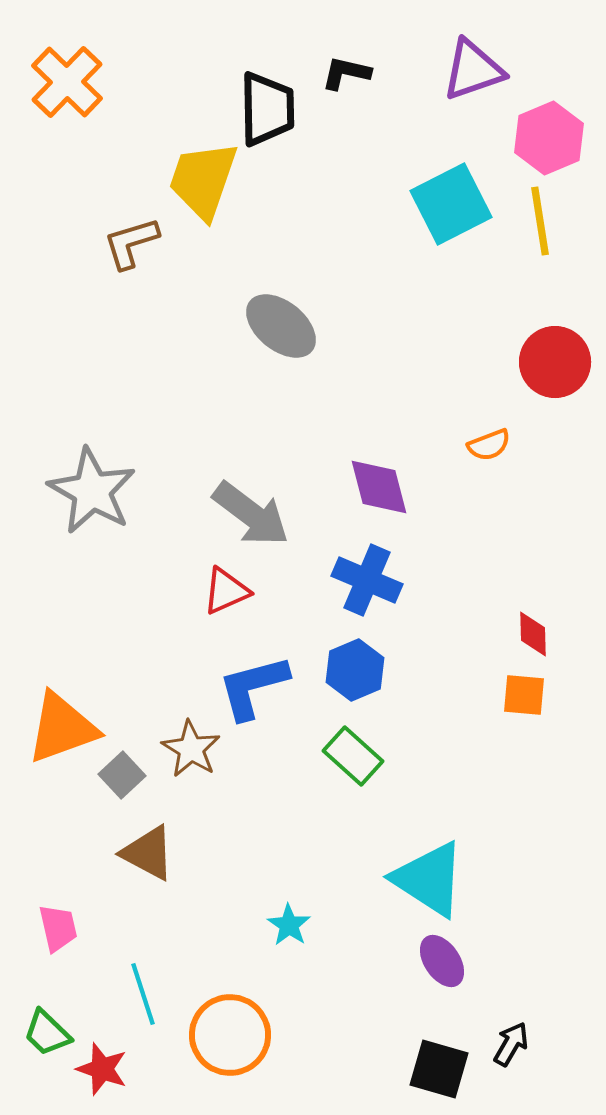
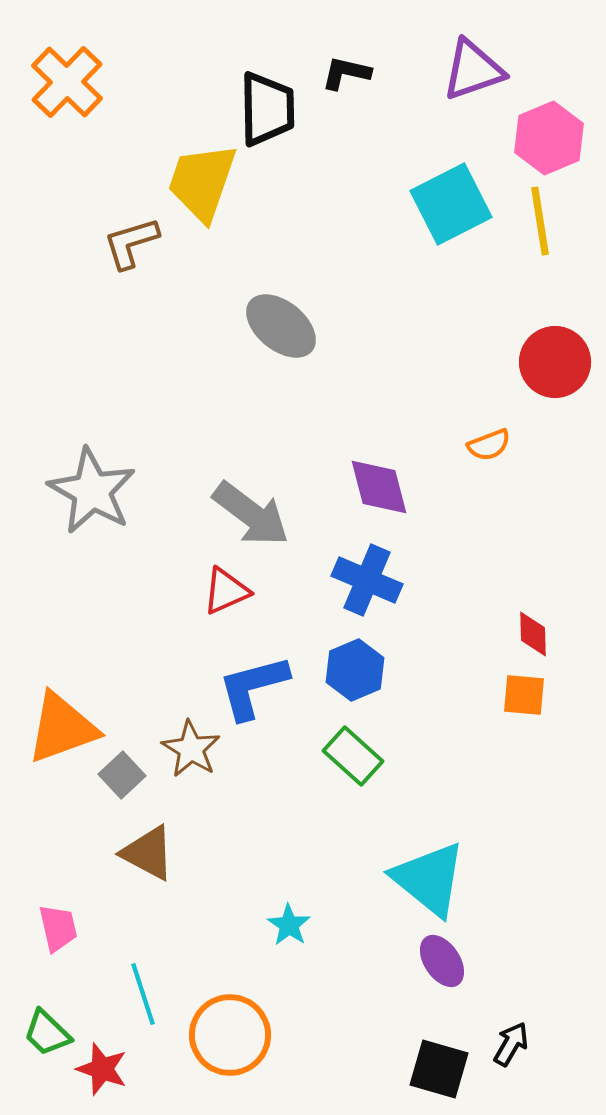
yellow trapezoid: moved 1 px left, 2 px down
cyan triangle: rotated 6 degrees clockwise
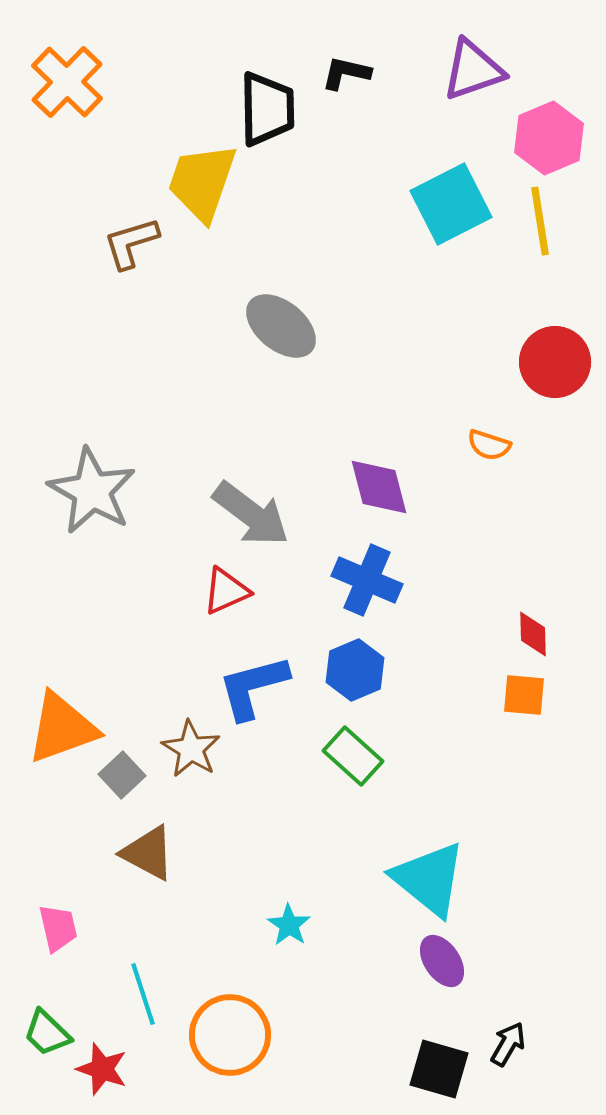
orange semicircle: rotated 39 degrees clockwise
black arrow: moved 3 px left
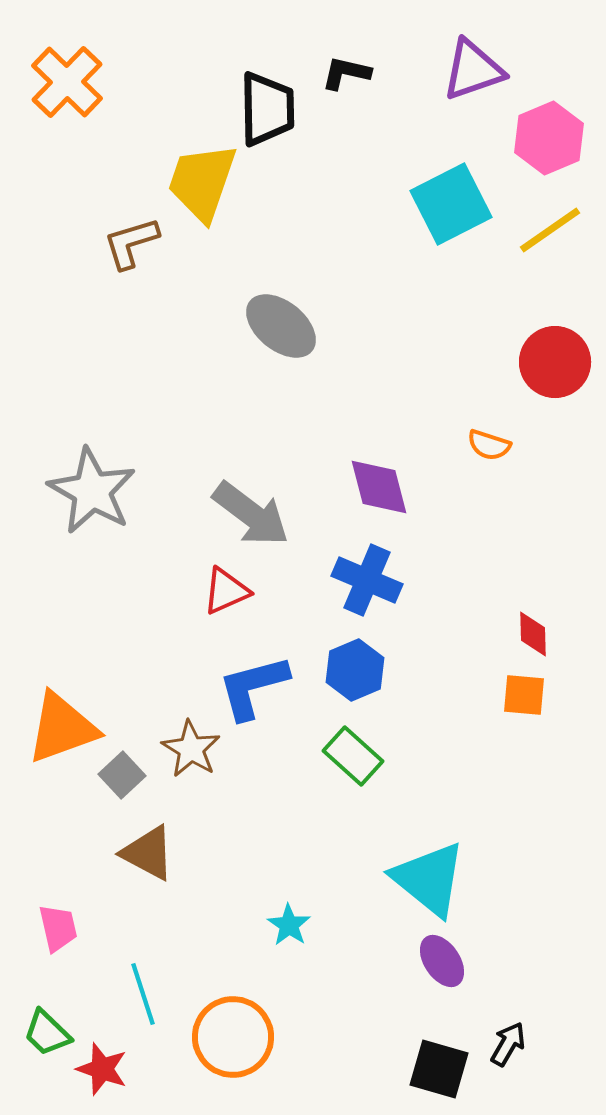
yellow line: moved 10 px right, 9 px down; rotated 64 degrees clockwise
orange circle: moved 3 px right, 2 px down
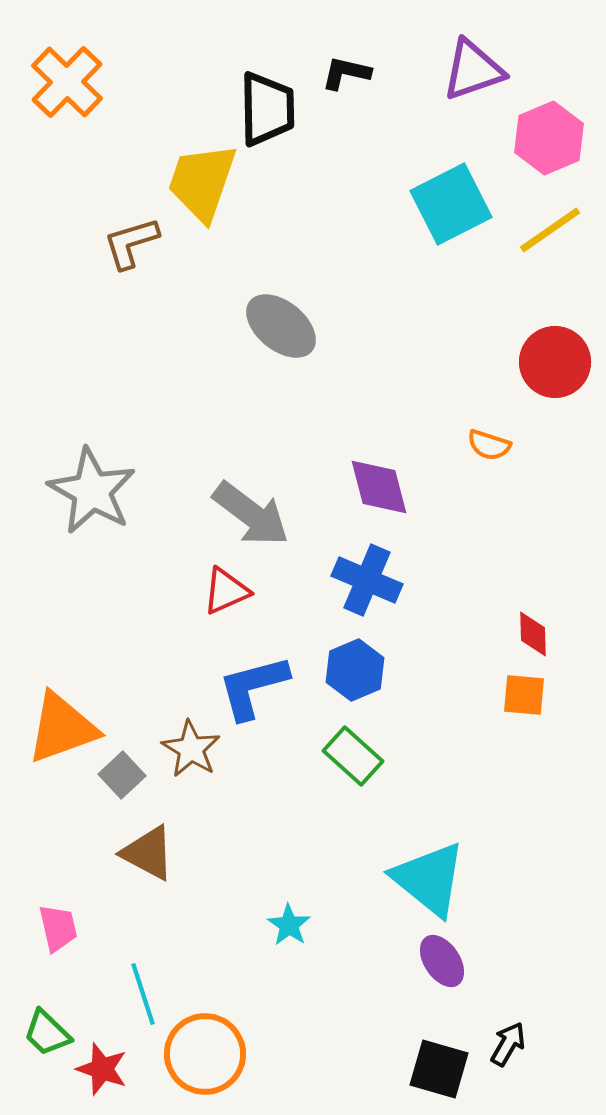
orange circle: moved 28 px left, 17 px down
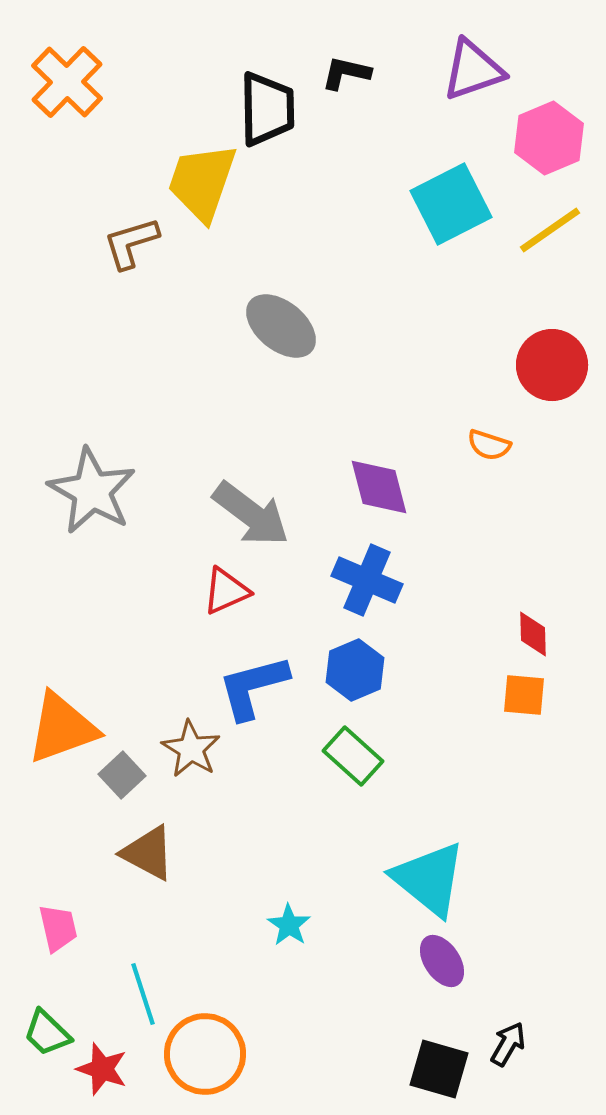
red circle: moved 3 px left, 3 px down
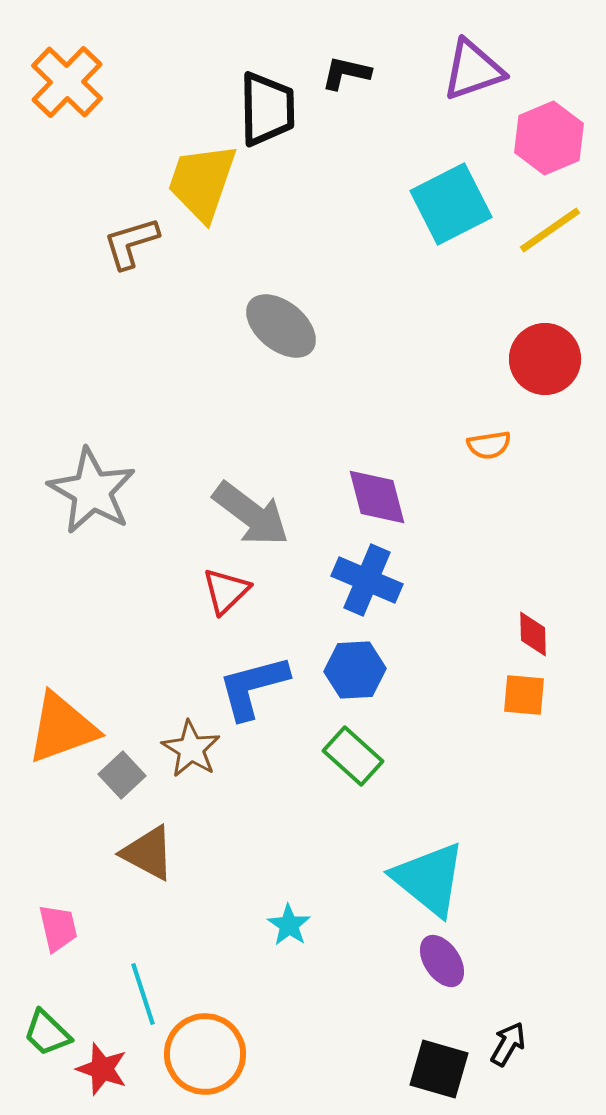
red circle: moved 7 px left, 6 px up
orange semicircle: rotated 27 degrees counterclockwise
purple diamond: moved 2 px left, 10 px down
red triangle: rotated 20 degrees counterclockwise
blue hexagon: rotated 20 degrees clockwise
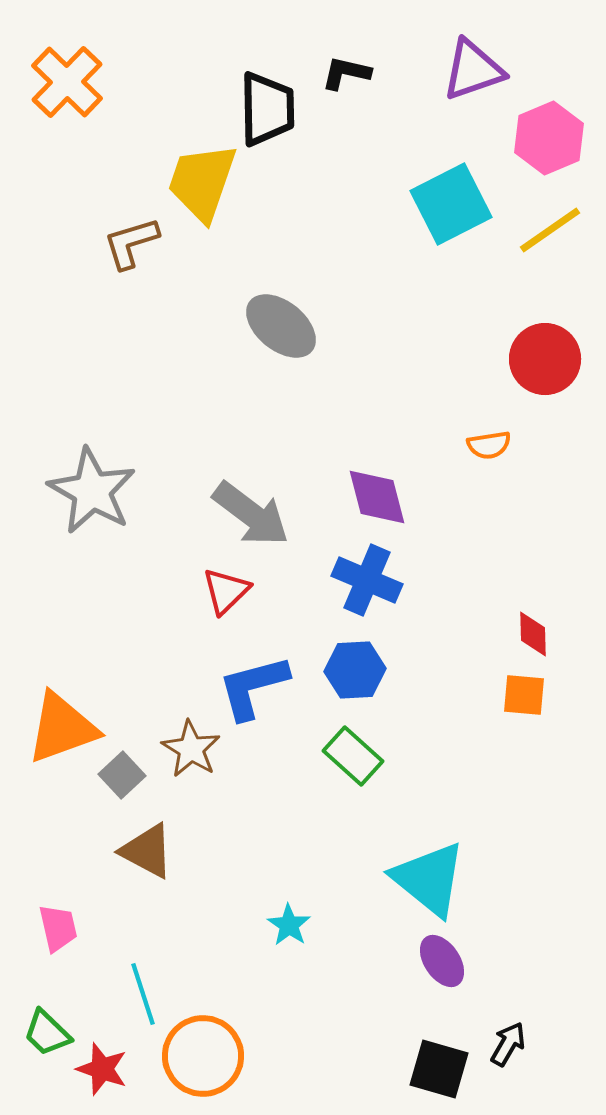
brown triangle: moved 1 px left, 2 px up
orange circle: moved 2 px left, 2 px down
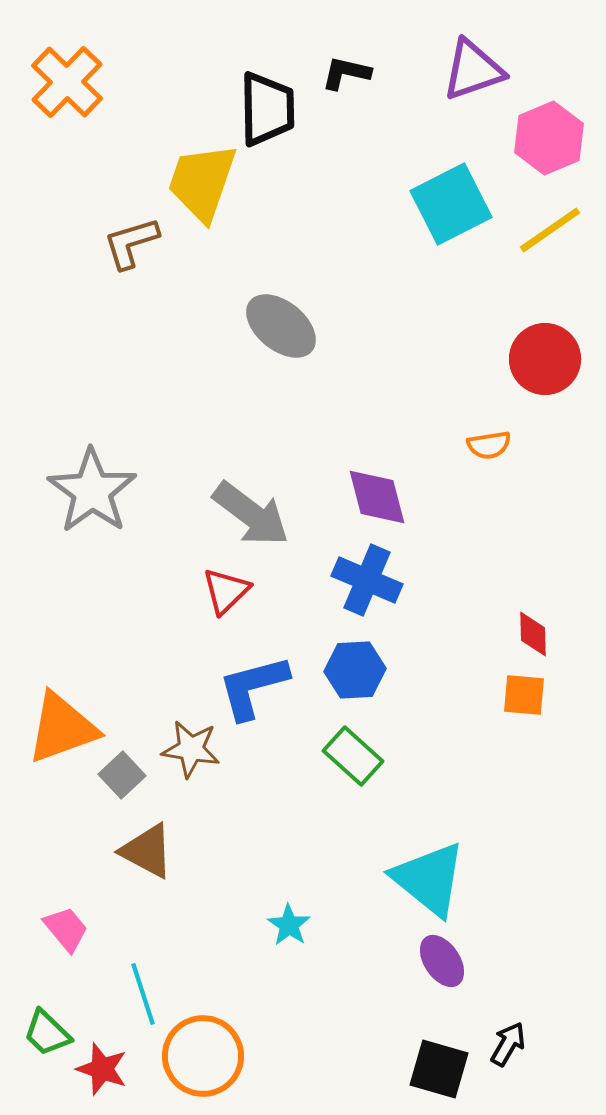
gray star: rotated 6 degrees clockwise
brown star: rotated 22 degrees counterclockwise
pink trapezoid: moved 8 px right, 1 px down; rotated 27 degrees counterclockwise
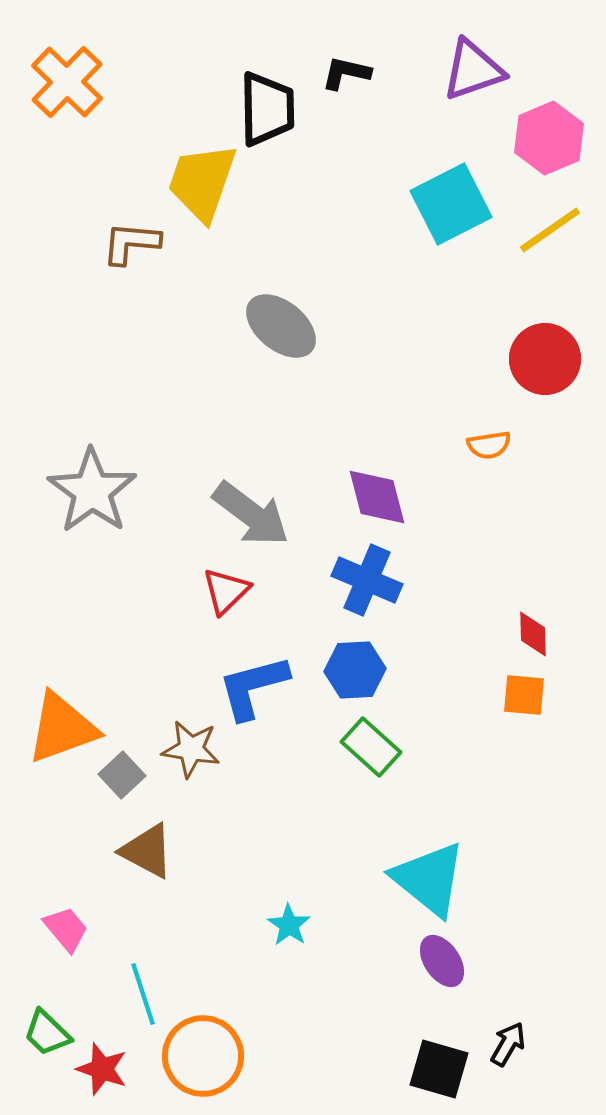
brown L-shape: rotated 22 degrees clockwise
green rectangle: moved 18 px right, 9 px up
